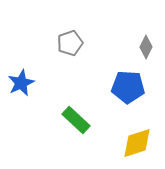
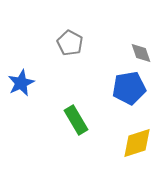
gray pentagon: rotated 25 degrees counterclockwise
gray diamond: moved 5 px left, 6 px down; rotated 45 degrees counterclockwise
blue pentagon: moved 1 px right, 1 px down; rotated 12 degrees counterclockwise
green rectangle: rotated 16 degrees clockwise
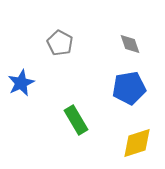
gray pentagon: moved 10 px left
gray diamond: moved 11 px left, 9 px up
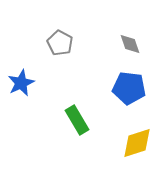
blue pentagon: rotated 16 degrees clockwise
green rectangle: moved 1 px right
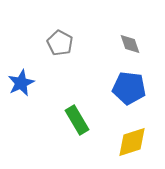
yellow diamond: moved 5 px left, 1 px up
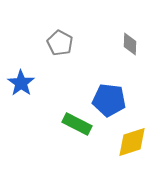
gray diamond: rotated 20 degrees clockwise
blue star: rotated 12 degrees counterclockwise
blue pentagon: moved 20 px left, 12 px down
green rectangle: moved 4 px down; rotated 32 degrees counterclockwise
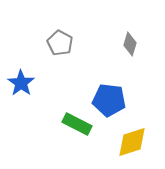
gray diamond: rotated 15 degrees clockwise
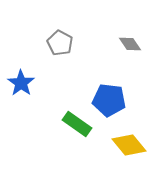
gray diamond: rotated 50 degrees counterclockwise
green rectangle: rotated 8 degrees clockwise
yellow diamond: moved 3 px left, 3 px down; rotated 68 degrees clockwise
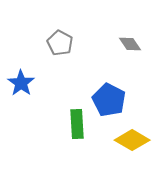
blue pentagon: rotated 20 degrees clockwise
green rectangle: rotated 52 degrees clockwise
yellow diamond: moved 3 px right, 5 px up; rotated 20 degrees counterclockwise
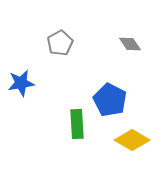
gray pentagon: rotated 15 degrees clockwise
blue star: rotated 28 degrees clockwise
blue pentagon: moved 1 px right
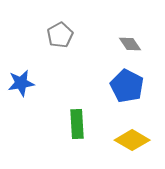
gray pentagon: moved 8 px up
blue pentagon: moved 17 px right, 14 px up
